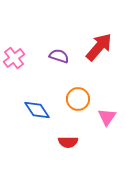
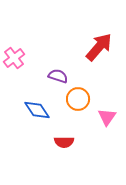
purple semicircle: moved 1 px left, 20 px down
red semicircle: moved 4 px left
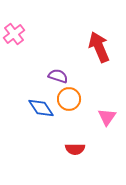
red arrow: rotated 64 degrees counterclockwise
pink cross: moved 24 px up
orange circle: moved 9 px left
blue diamond: moved 4 px right, 2 px up
red semicircle: moved 11 px right, 7 px down
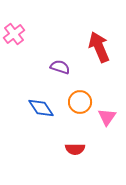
purple semicircle: moved 2 px right, 9 px up
orange circle: moved 11 px right, 3 px down
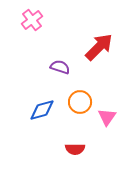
pink cross: moved 18 px right, 14 px up
red arrow: rotated 68 degrees clockwise
blue diamond: moved 1 px right, 2 px down; rotated 72 degrees counterclockwise
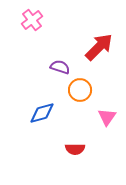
orange circle: moved 12 px up
blue diamond: moved 3 px down
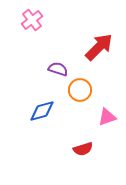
purple semicircle: moved 2 px left, 2 px down
blue diamond: moved 2 px up
pink triangle: rotated 36 degrees clockwise
red semicircle: moved 8 px right; rotated 18 degrees counterclockwise
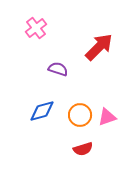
pink cross: moved 4 px right, 8 px down
orange circle: moved 25 px down
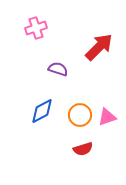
pink cross: rotated 20 degrees clockwise
blue diamond: rotated 12 degrees counterclockwise
